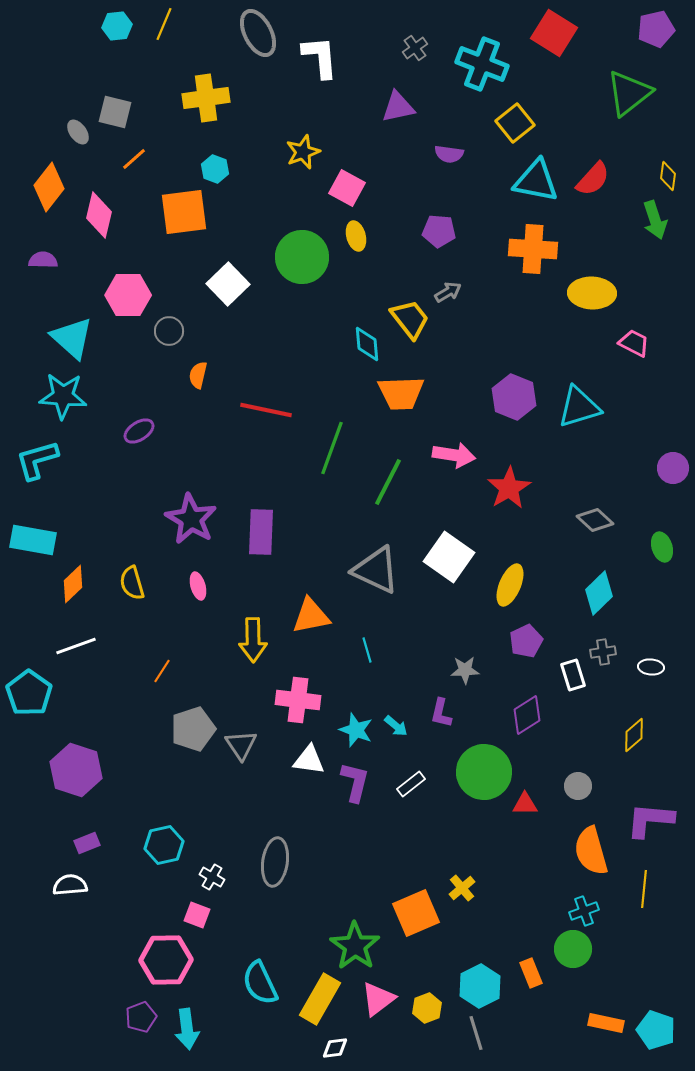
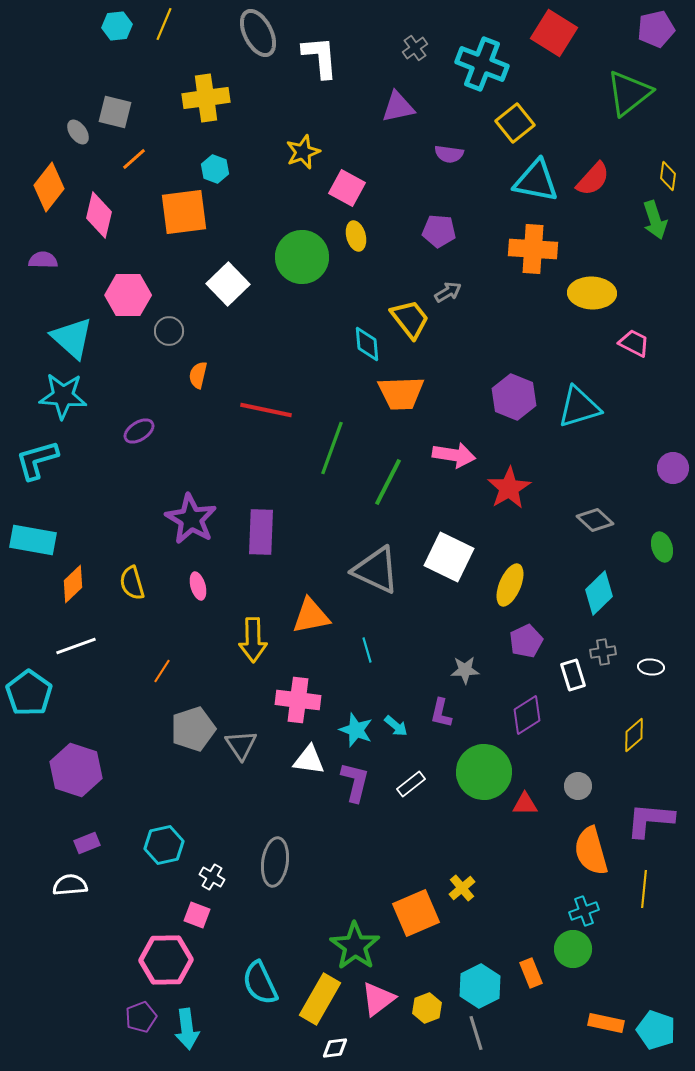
white square at (449, 557): rotated 9 degrees counterclockwise
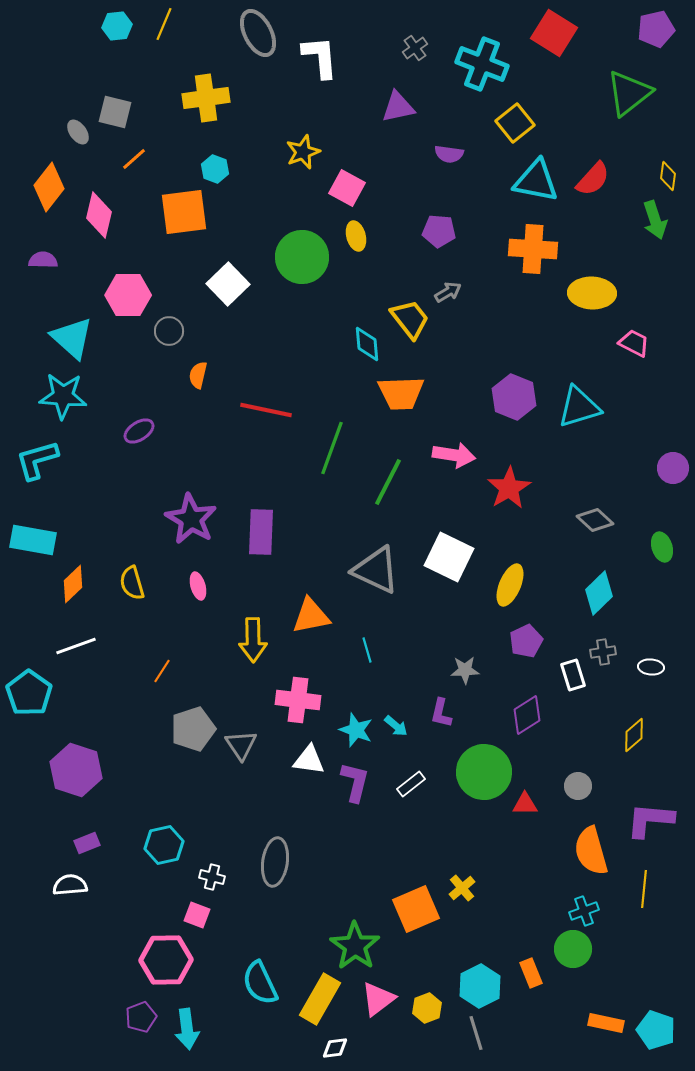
white cross at (212, 877): rotated 15 degrees counterclockwise
orange square at (416, 913): moved 4 px up
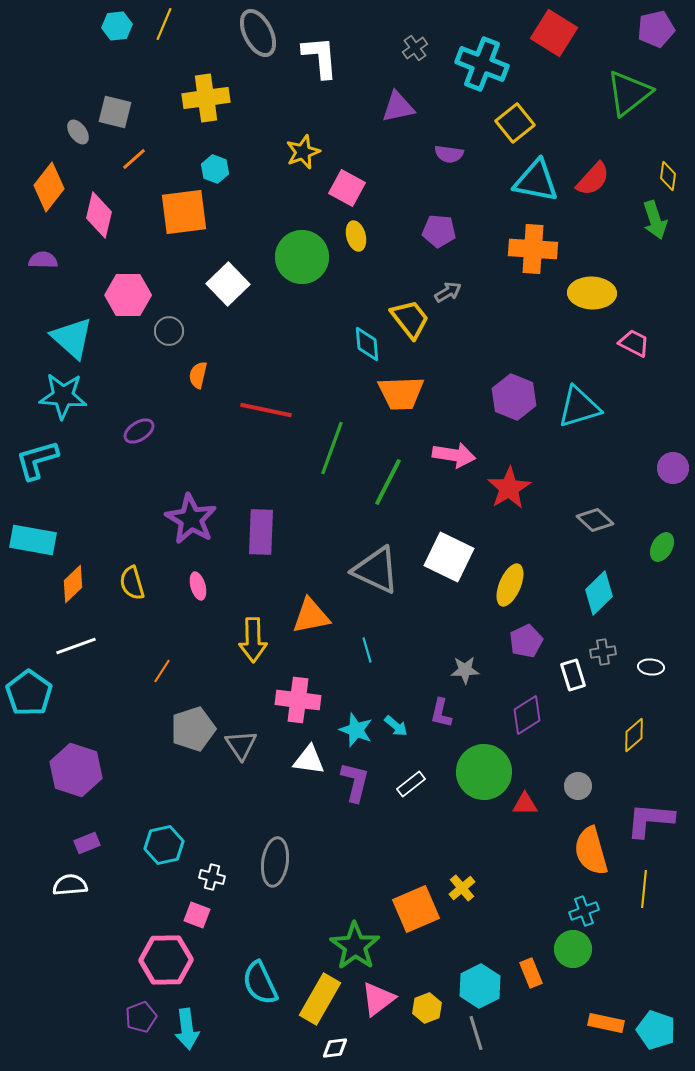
green ellipse at (662, 547): rotated 48 degrees clockwise
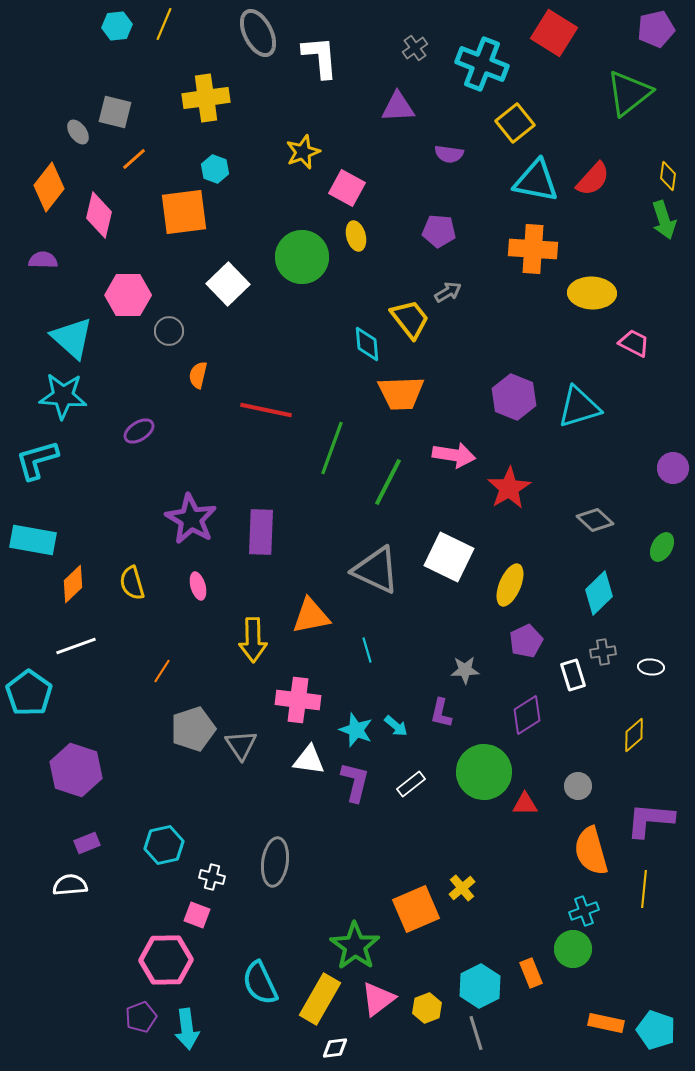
purple triangle at (398, 107): rotated 9 degrees clockwise
green arrow at (655, 220): moved 9 px right
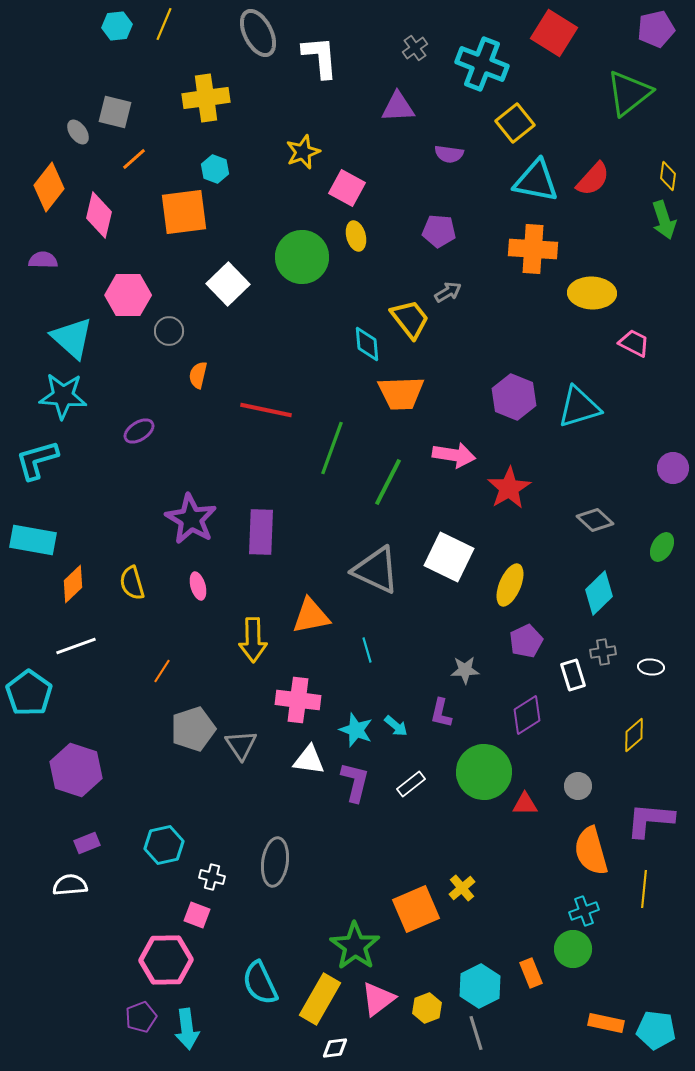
cyan pentagon at (656, 1030): rotated 12 degrees counterclockwise
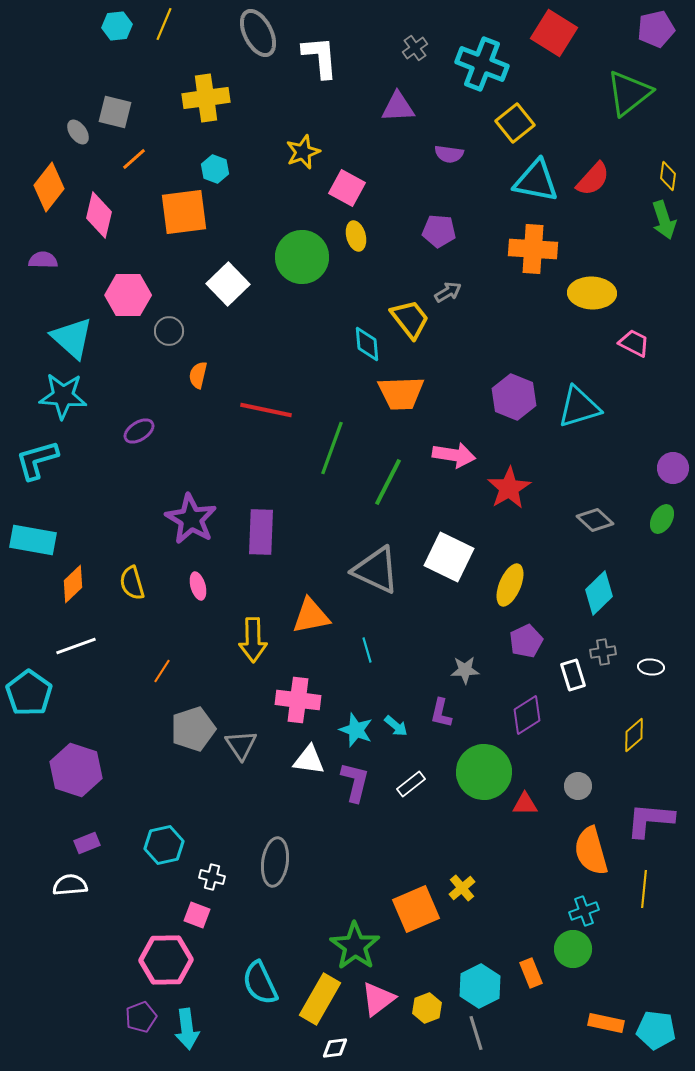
green ellipse at (662, 547): moved 28 px up
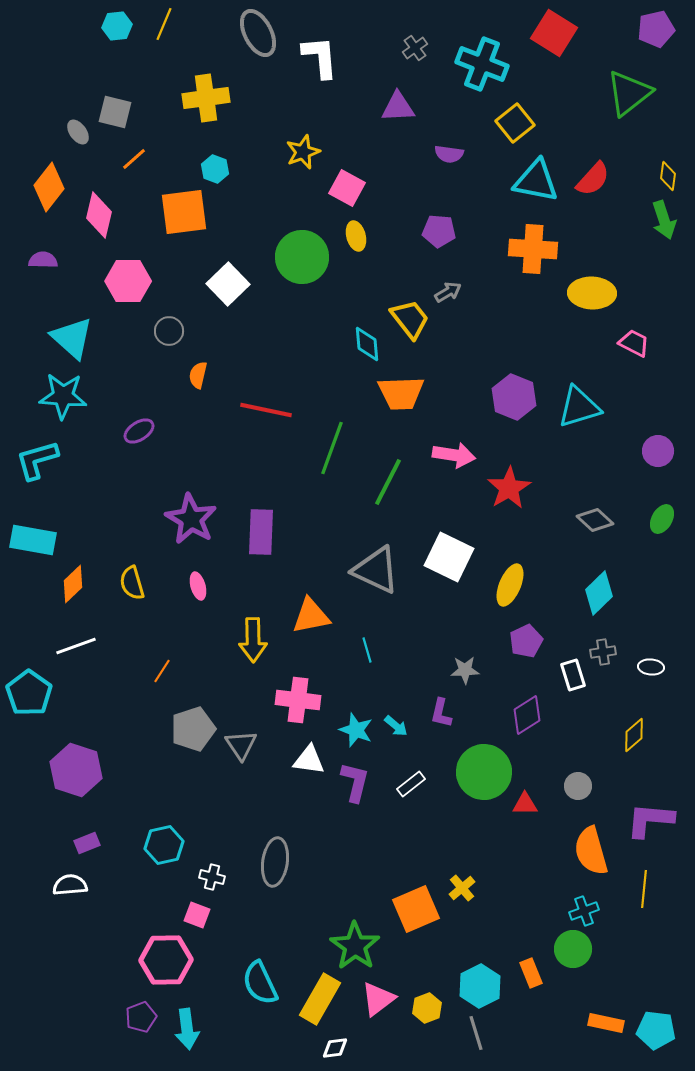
pink hexagon at (128, 295): moved 14 px up
purple circle at (673, 468): moved 15 px left, 17 px up
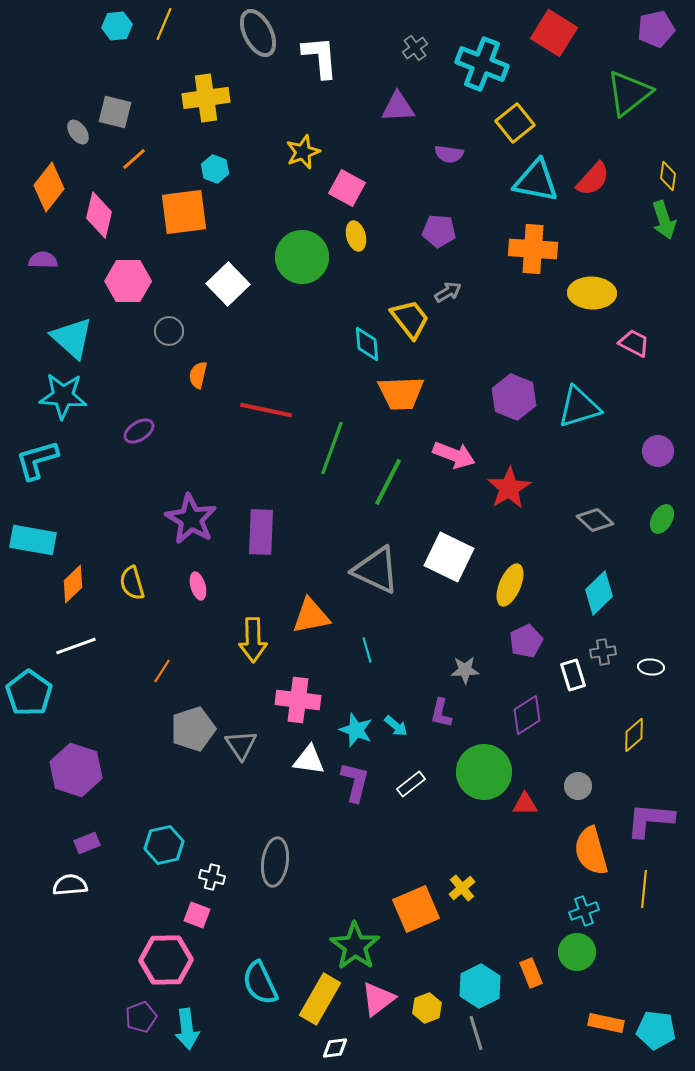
pink arrow at (454, 455): rotated 12 degrees clockwise
green circle at (573, 949): moved 4 px right, 3 px down
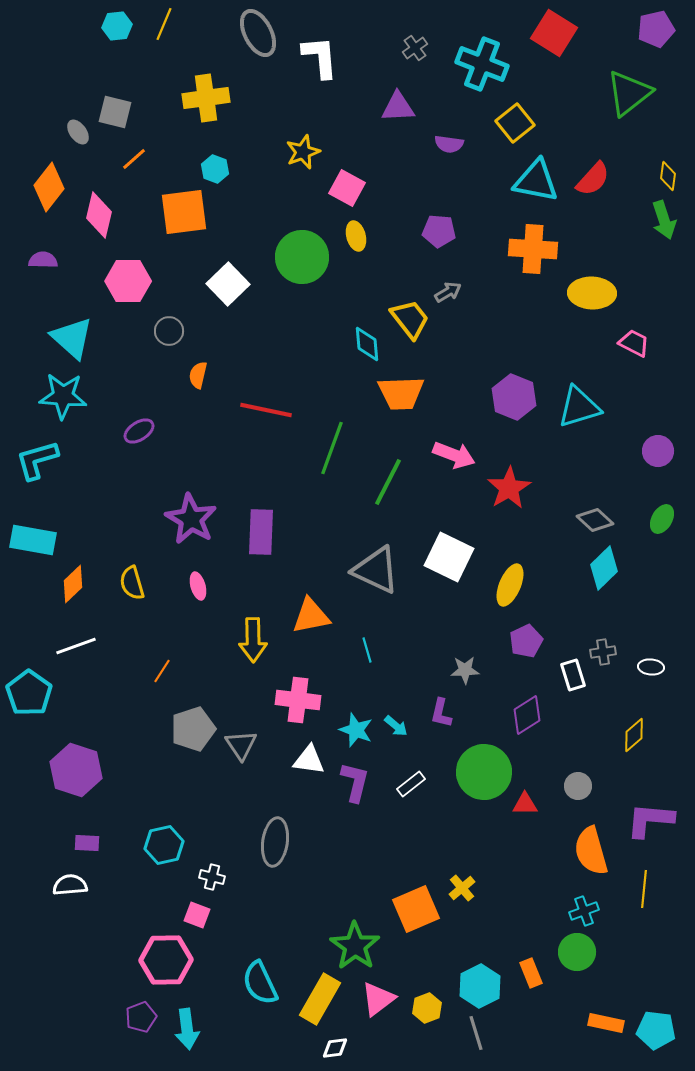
purple semicircle at (449, 154): moved 10 px up
cyan diamond at (599, 593): moved 5 px right, 25 px up
purple rectangle at (87, 843): rotated 25 degrees clockwise
gray ellipse at (275, 862): moved 20 px up
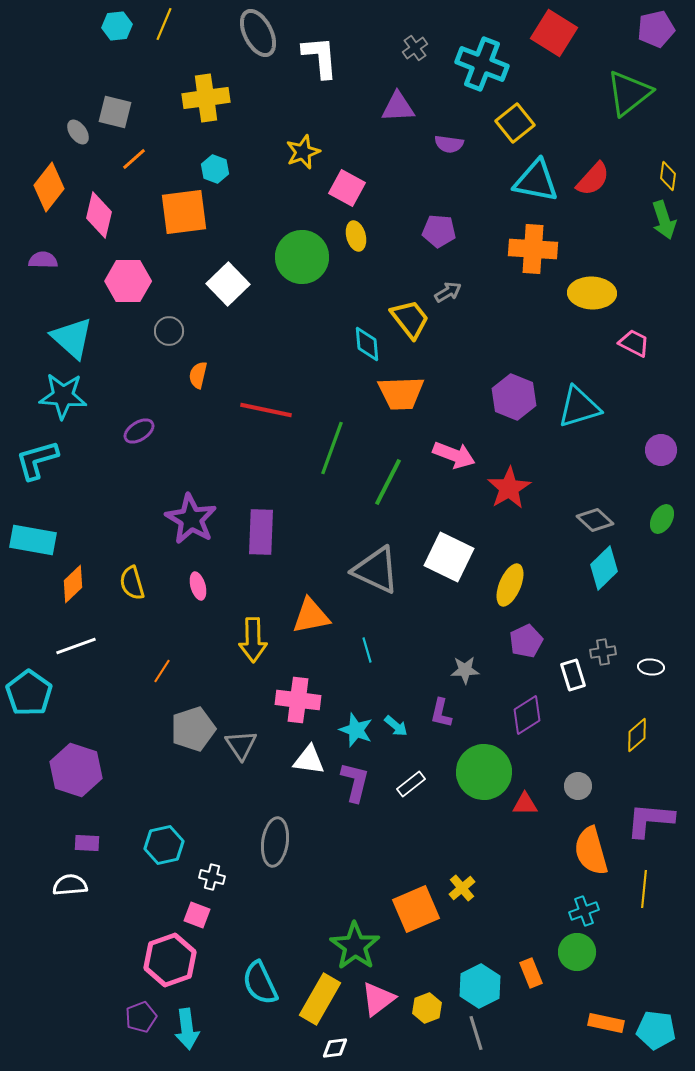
purple circle at (658, 451): moved 3 px right, 1 px up
yellow diamond at (634, 735): moved 3 px right
pink hexagon at (166, 960): moved 4 px right; rotated 18 degrees counterclockwise
